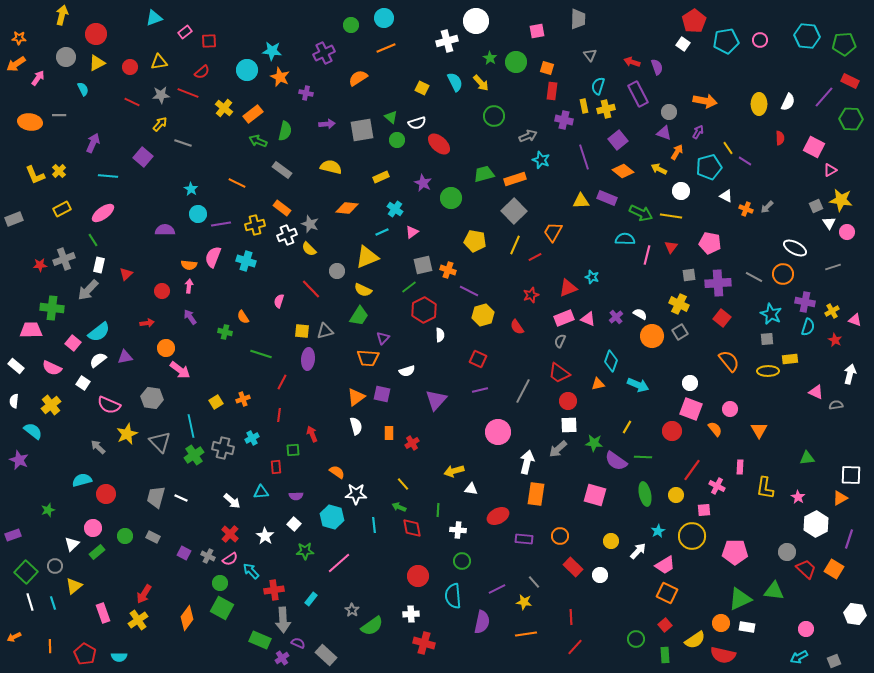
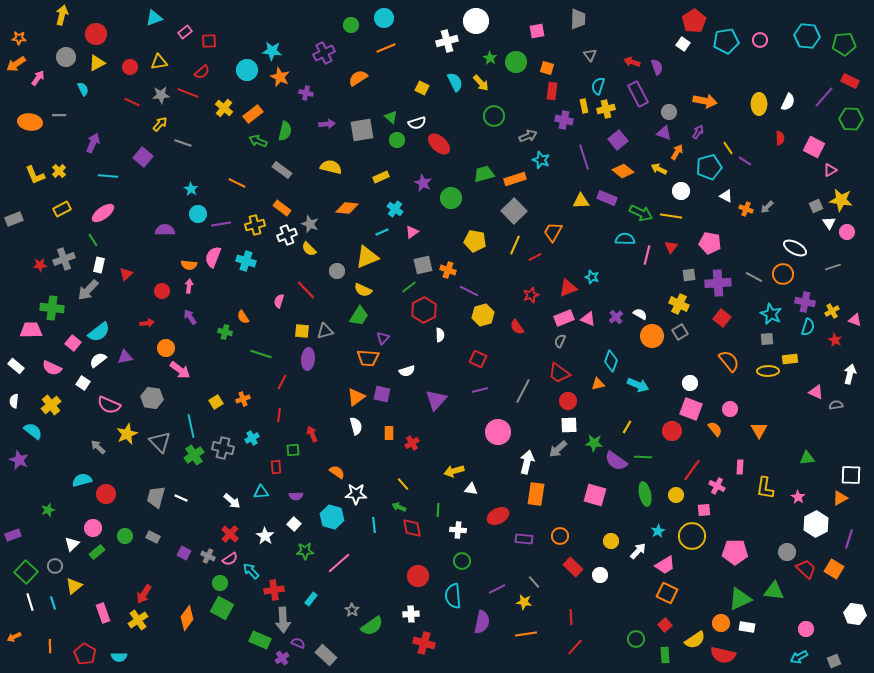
red line at (311, 289): moved 5 px left, 1 px down
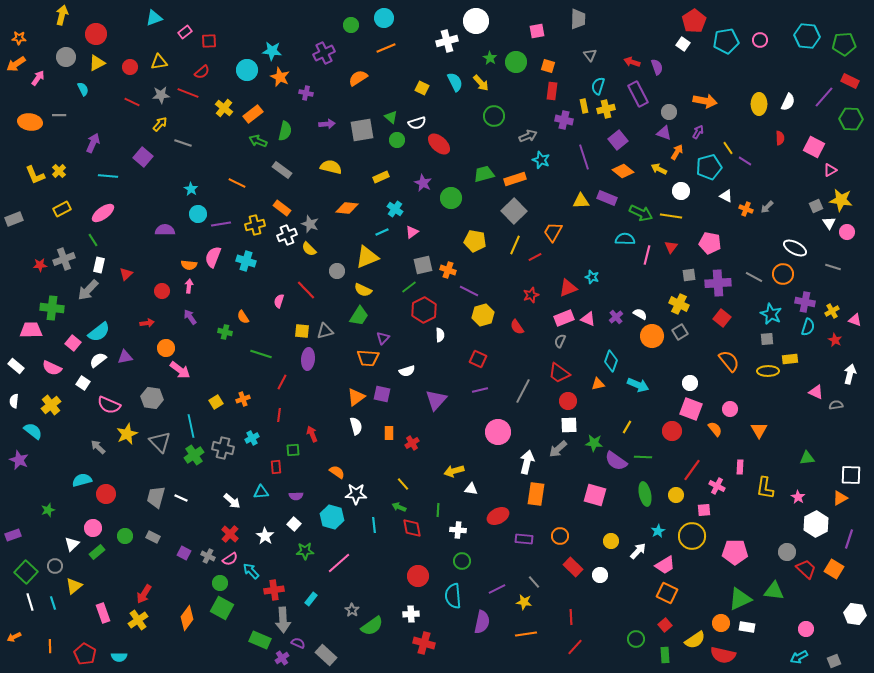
orange square at (547, 68): moved 1 px right, 2 px up
gray line at (833, 267): rotated 35 degrees clockwise
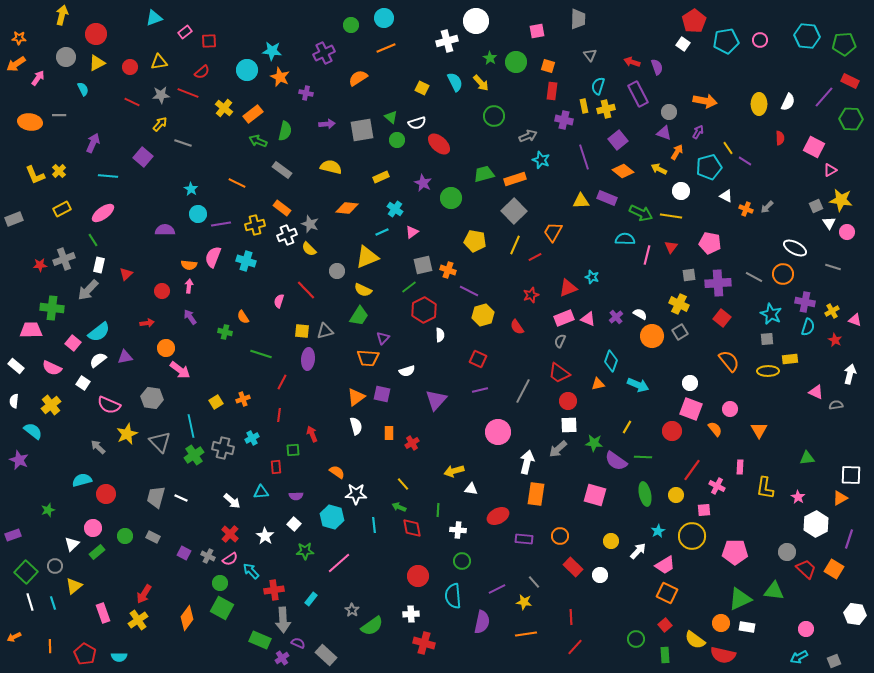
yellow semicircle at (695, 640): rotated 70 degrees clockwise
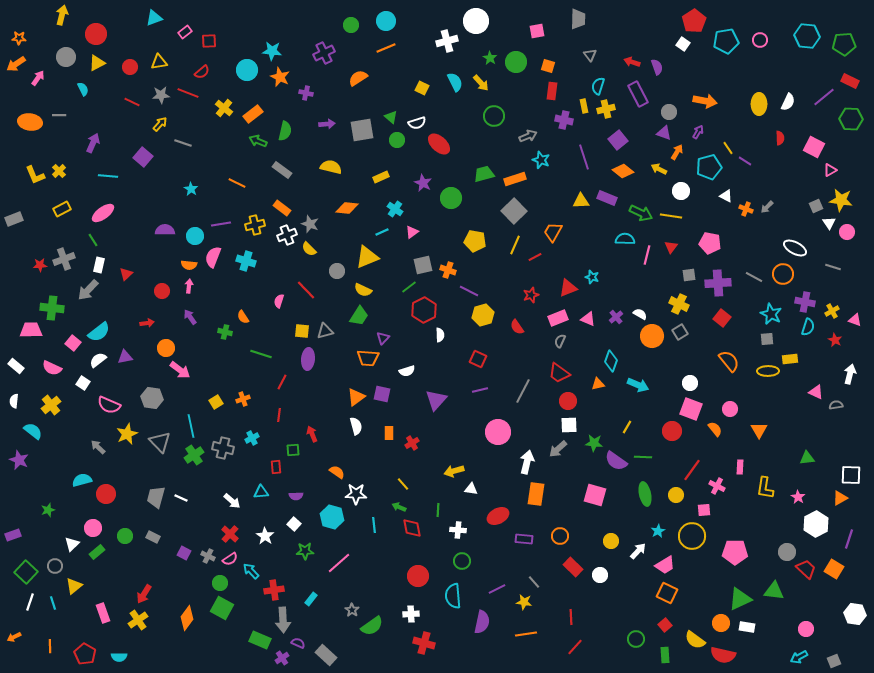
cyan circle at (384, 18): moved 2 px right, 3 px down
purple line at (824, 97): rotated 10 degrees clockwise
cyan circle at (198, 214): moved 3 px left, 22 px down
pink rectangle at (564, 318): moved 6 px left
white line at (30, 602): rotated 36 degrees clockwise
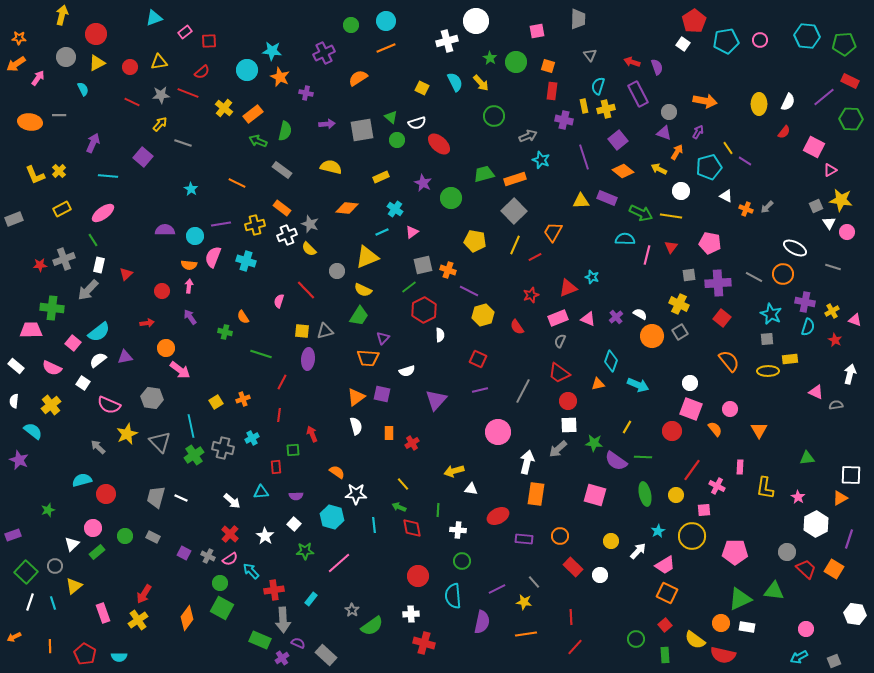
red semicircle at (780, 138): moved 4 px right, 6 px up; rotated 40 degrees clockwise
